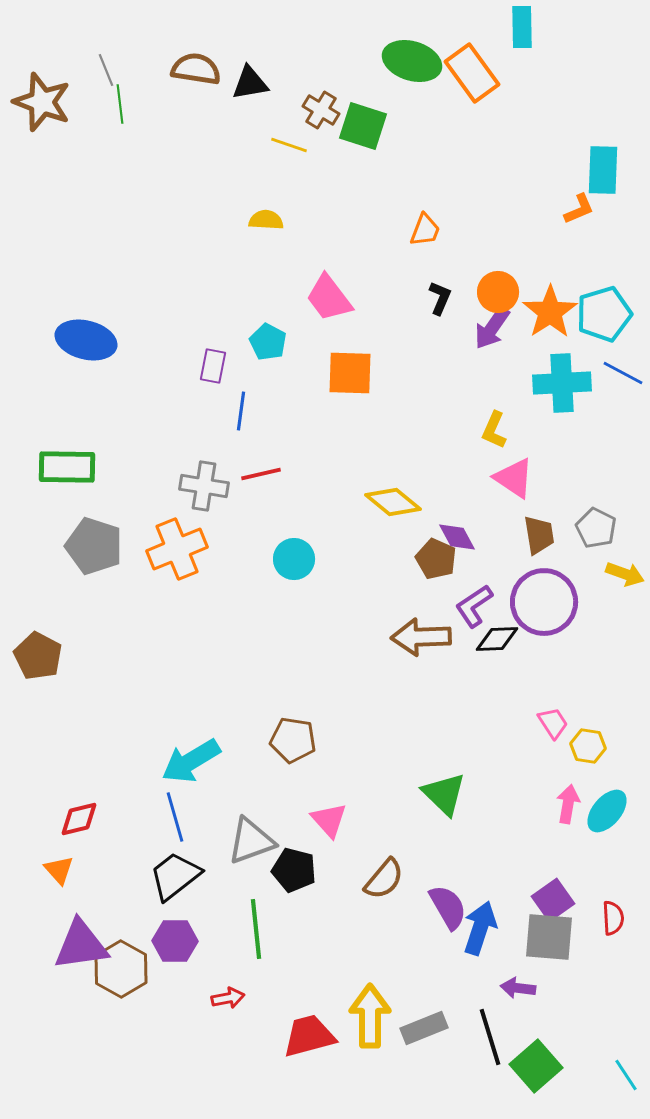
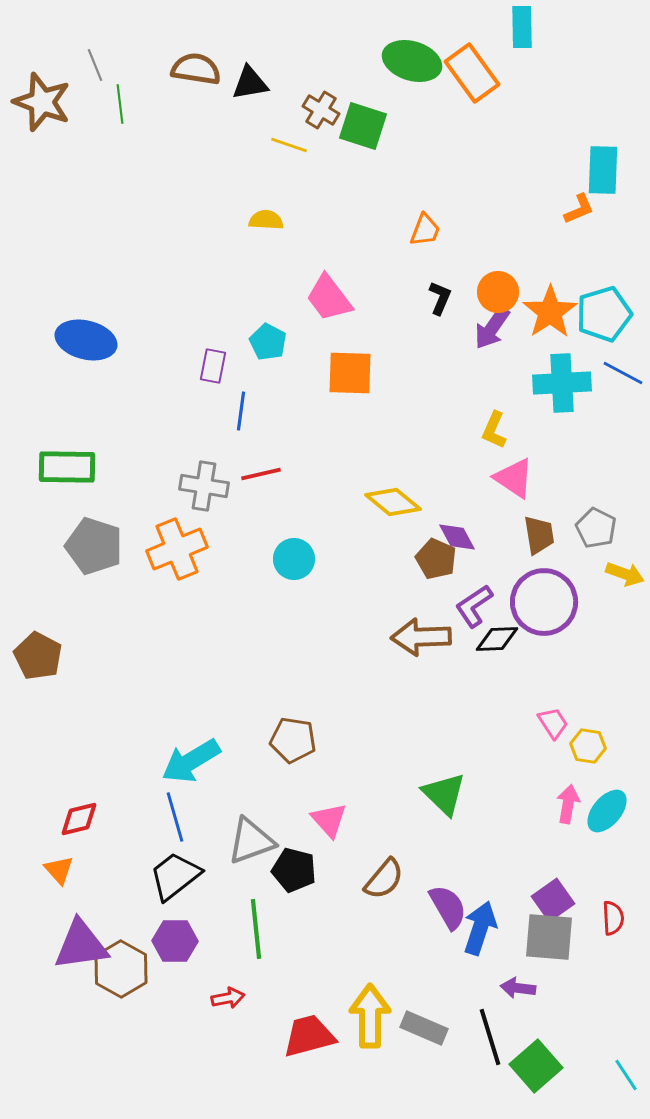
gray line at (106, 70): moved 11 px left, 5 px up
gray rectangle at (424, 1028): rotated 45 degrees clockwise
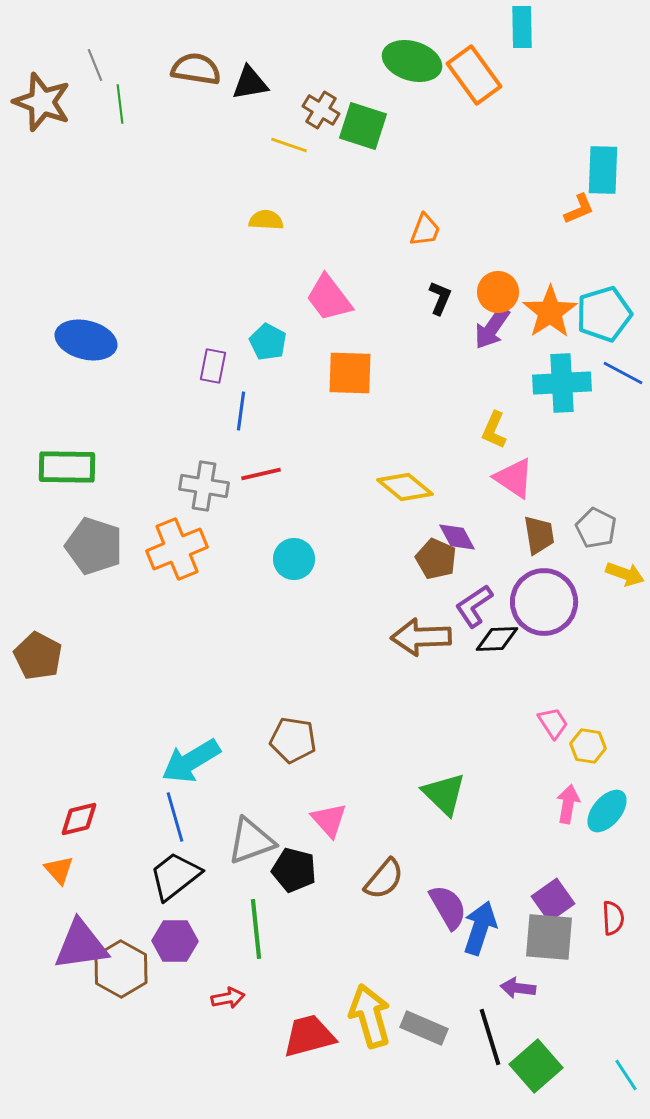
orange rectangle at (472, 73): moved 2 px right, 2 px down
yellow diamond at (393, 502): moved 12 px right, 15 px up
yellow arrow at (370, 1016): rotated 16 degrees counterclockwise
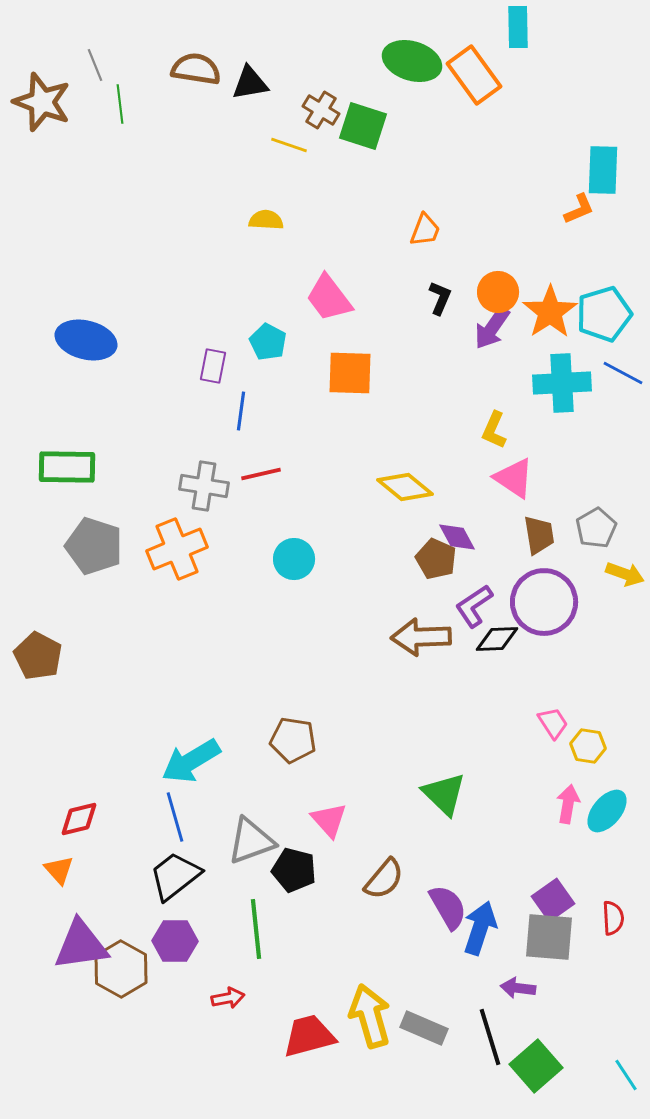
cyan rectangle at (522, 27): moved 4 px left
gray pentagon at (596, 528): rotated 15 degrees clockwise
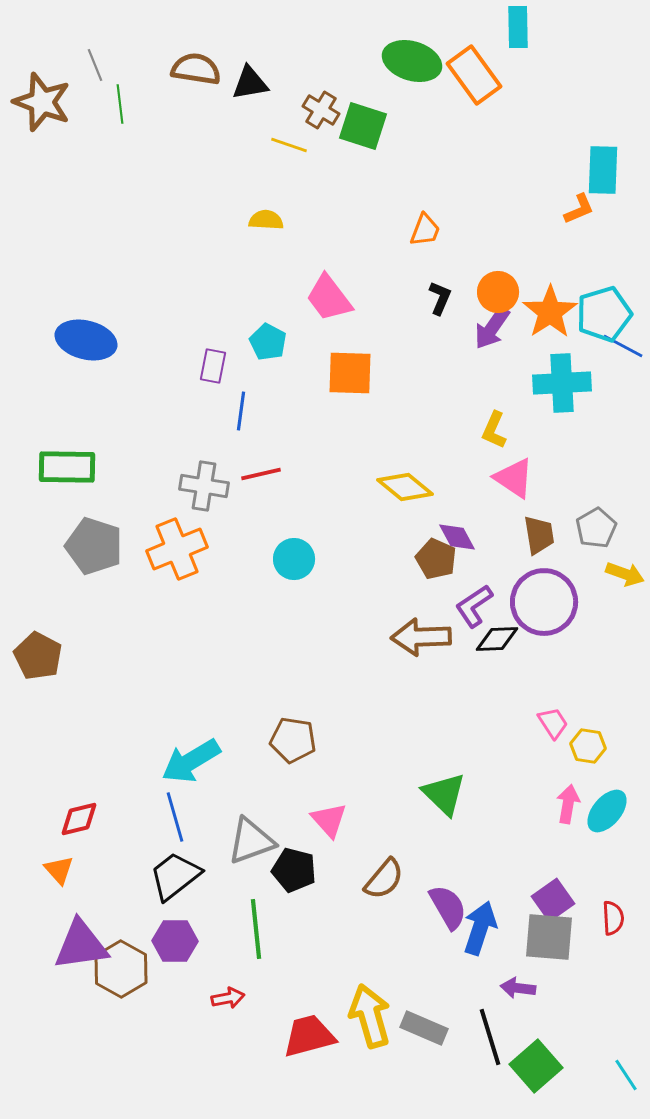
blue line at (623, 373): moved 27 px up
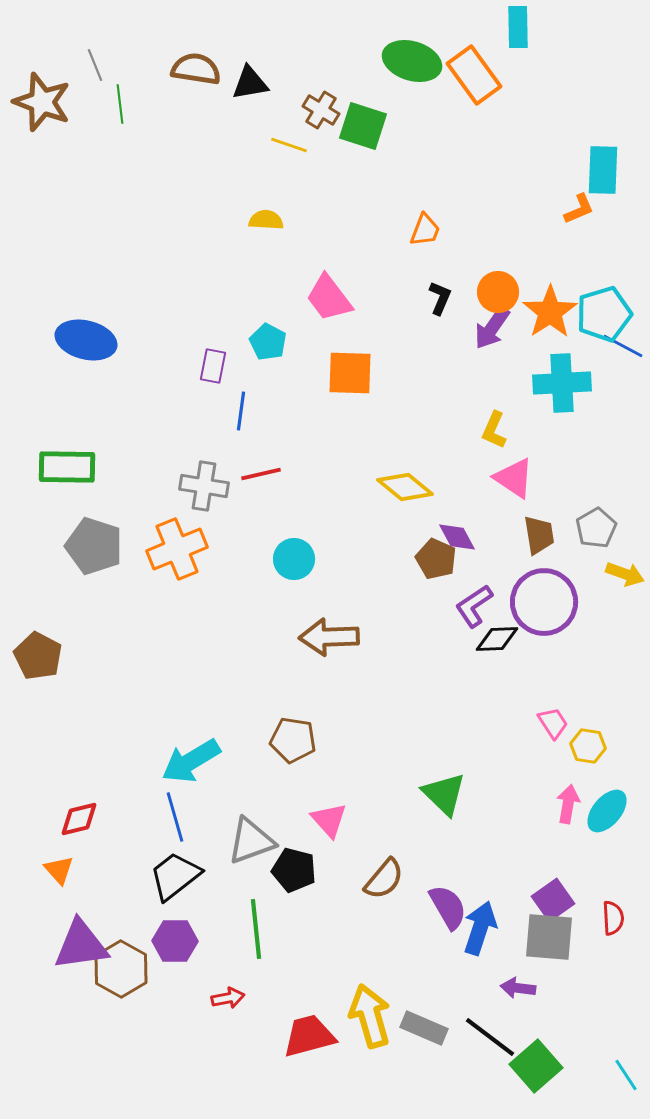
brown arrow at (421, 637): moved 92 px left
black line at (490, 1037): rotated 36 degrees counterclockwise
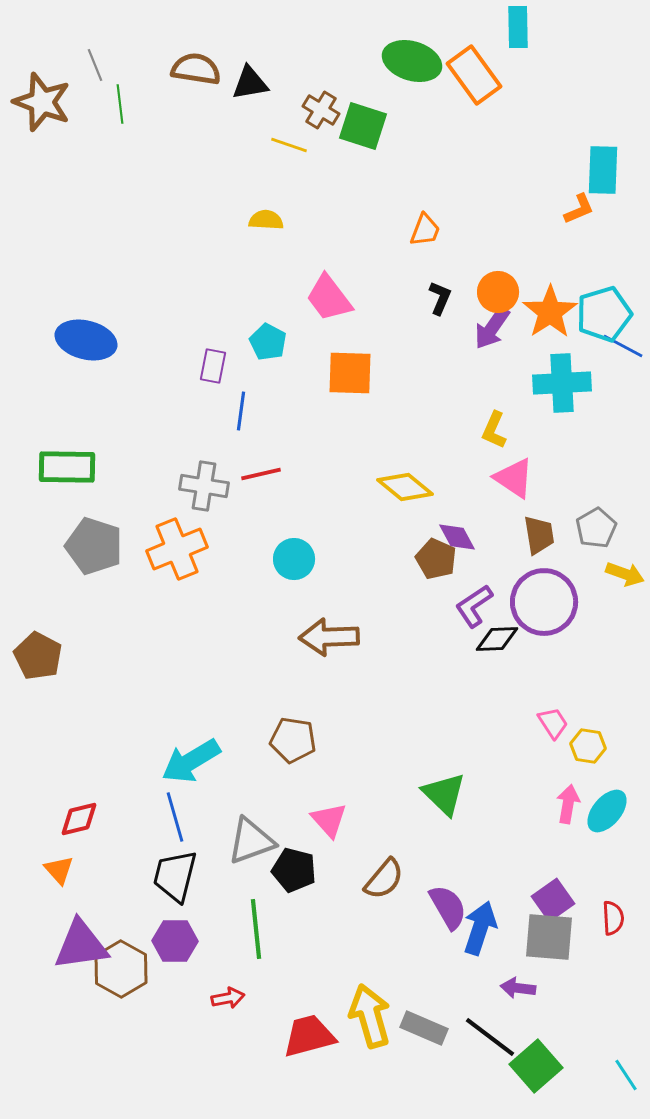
black trapezoid at (175, 876): rotated 38 degrees counterclockwise
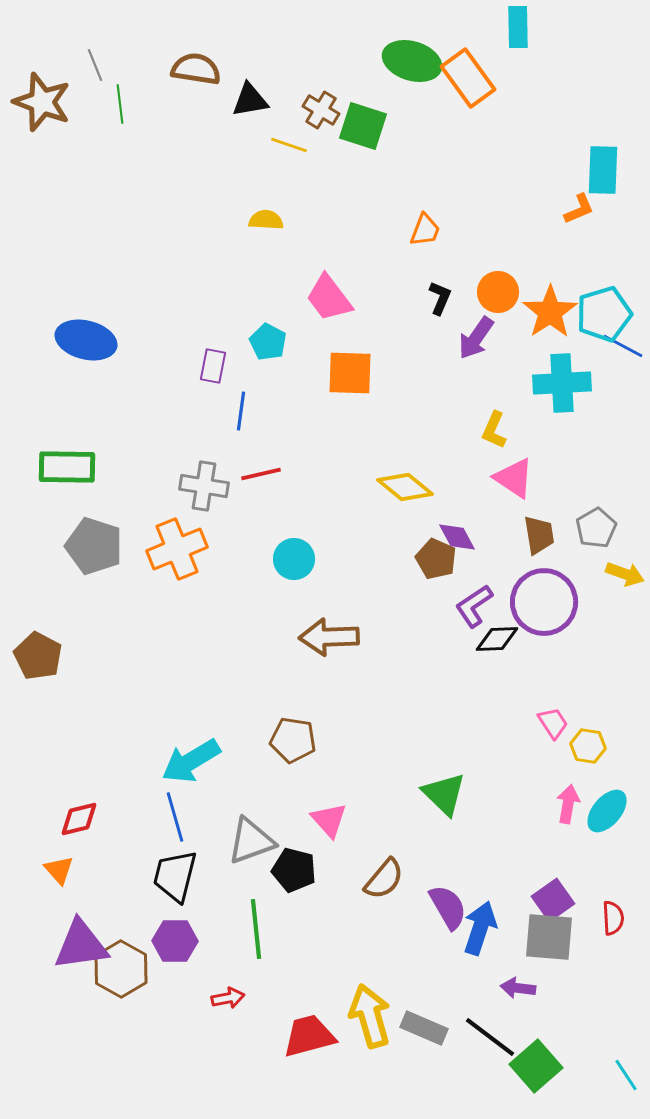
orange rectangle at (474, 75): moved 6 px left, 3 px down
black triangle at (250, 83): moved 17 px down
purple arrow at (492, 328): moved 16 px left, 10 px down
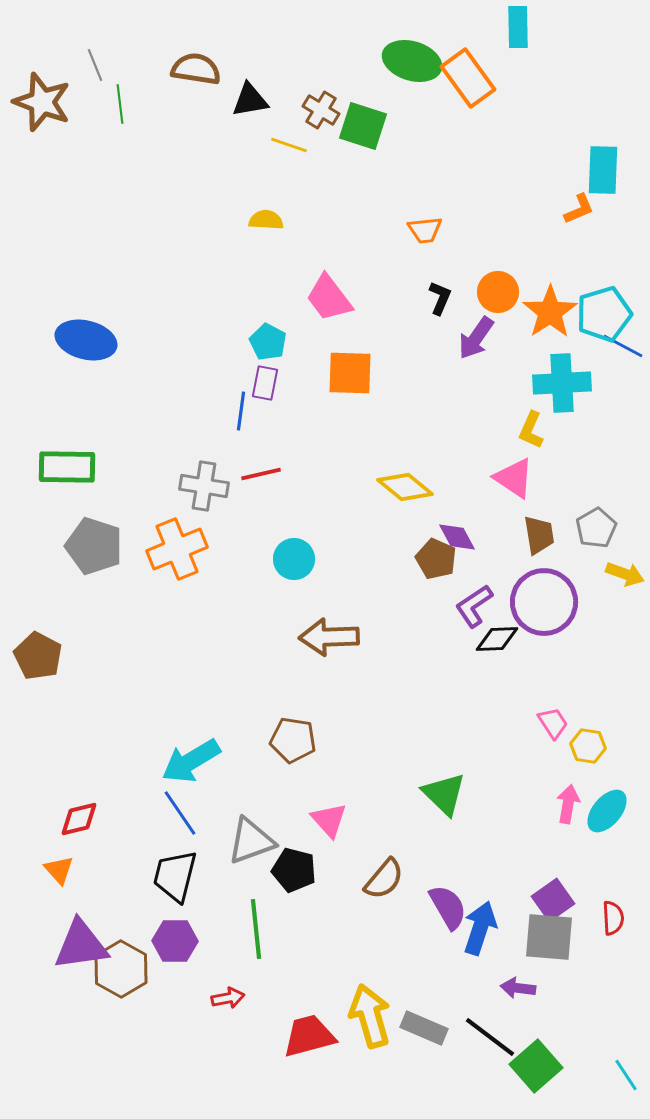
orange trapezoid at (425, 230): rotated 63 degrees clockwise
purple rectangle at (213, 366): moved 52 px right, 17 px down
yellow L-shape at (494, 430): moved 37 px right
blue line at (175, 817): moved 5 px right, 4 px up; rotated 18 degrees counterclockwise
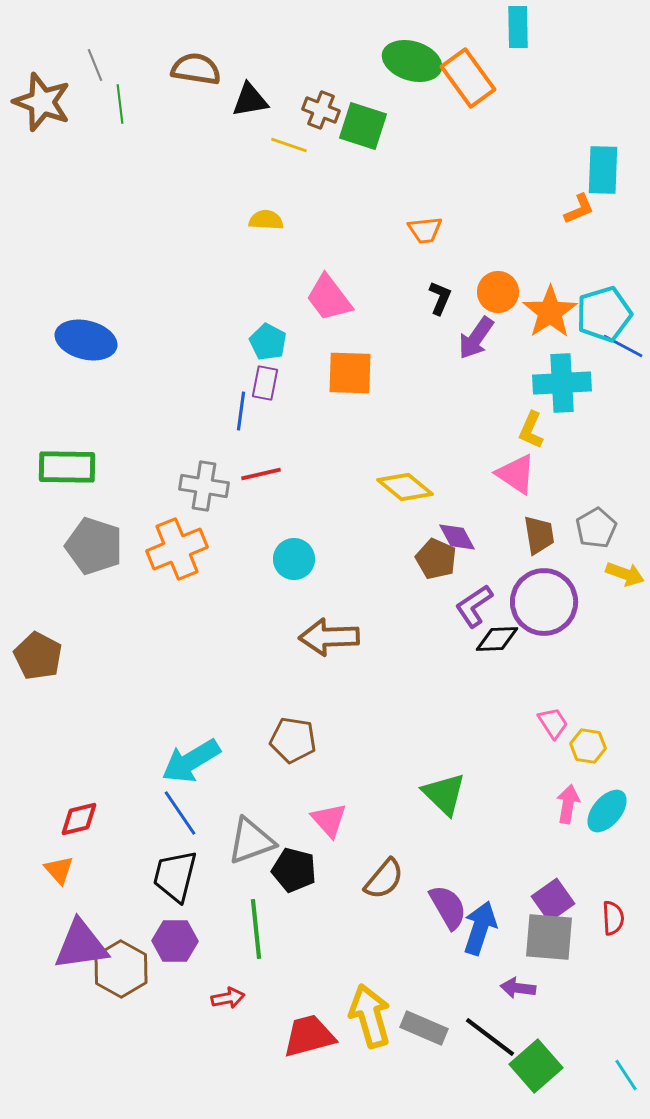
brown cross at (321, 110): rotated 9 degrees counterclockwise
pink triangle at (514, 478): moved 2 px right, 4 px up
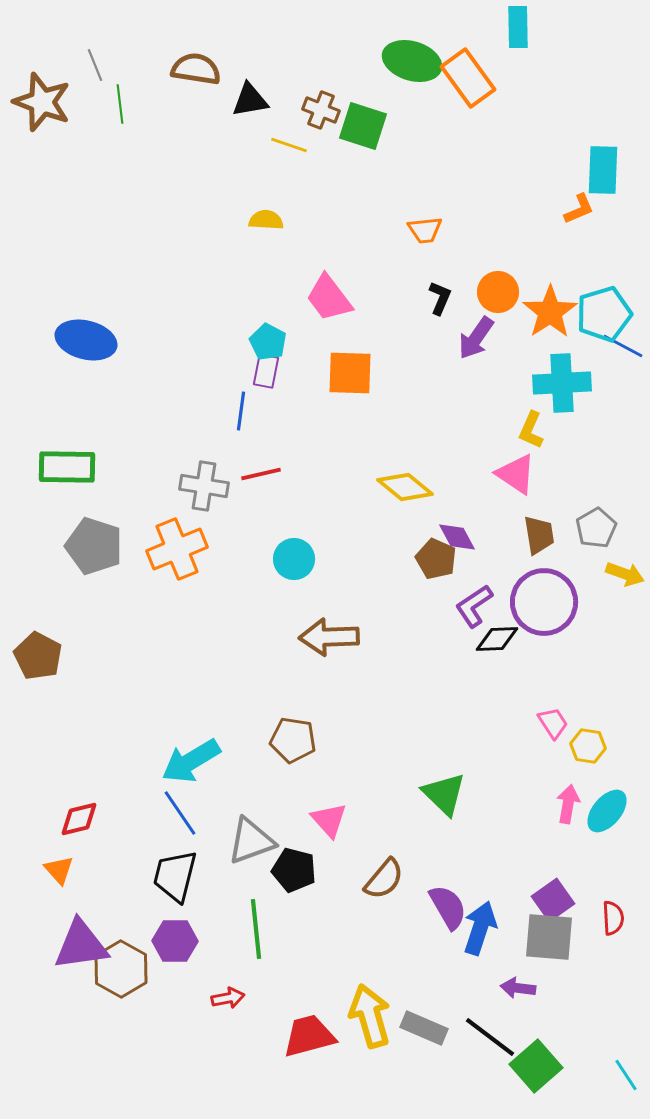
purple rectangle at (265, 383): moved 1 px right, 12 px up
